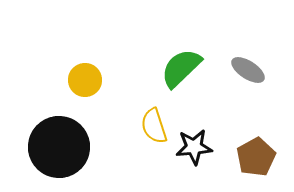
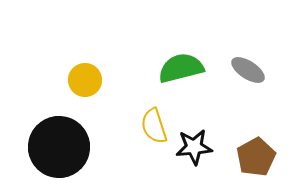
green semicircle: rotated 30 degrees clockwise
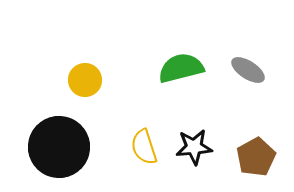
yellow semicircle: moved 10 px left, 21 px down
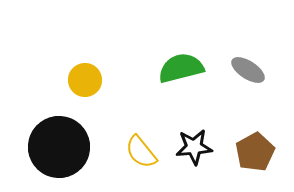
yellow semicircle: moved 3 px left, 5 px down; rotated 21 degrees counterclockwise
brown pentagon: moved 1 px left, 5 px up
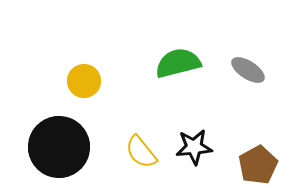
green semicircle: moved 3 px left, 5 px up
yellow circle: moved 1 px left, 1 px down
brown pentagon: moved 3 px right, 13 px down
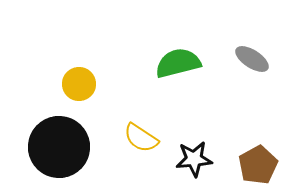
gray ellipse: moved 4 px right, 11 px up
yellow circle: moved 5 px left, 3 px down
black star: moved 12 px down
yellow semicircle: moved 14 px up; rotated 18 degrees counterclockwise
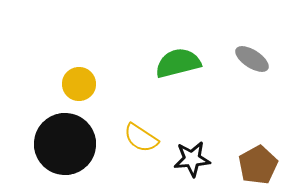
black circle: moved 6 px right, 3 px up
black star: moved 2 px left
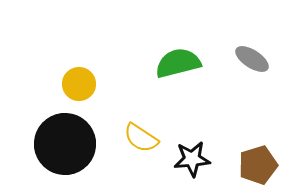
brown pentagon: rotated 12 degrees clockwise
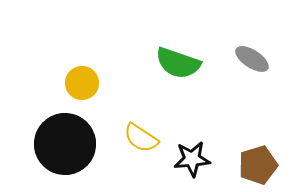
green semicircle: rotated 147 degrees counterclockwise
yellow circle: moved 3 px right, 1 px up
